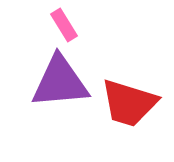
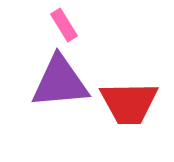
red trapezoid: rotated 18 degrees counterclockwise
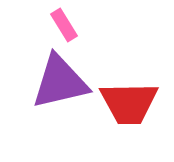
purple triangle: rotated 8 degrees counterclockwise
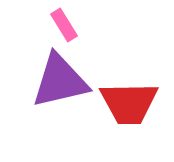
purple triangle: moved 1 px up
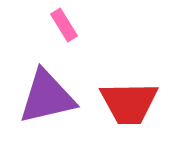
purple triangle: moved 13 px left, 16 px down
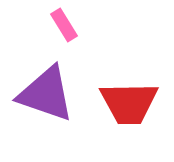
purple triangle: moved 1 px left, 3 px up; rotated 32 degrees clockwise
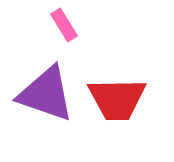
red trapezoid: moved 12 px left, 4 px up
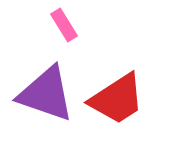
red trapezoid: rotated 32 degrees counterclockwise
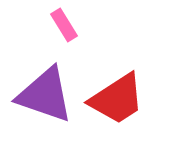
purple triangle: moved 1 px left, 1 px down
